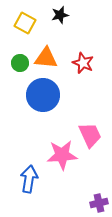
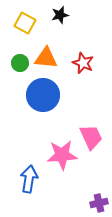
pink trapezoid: moved 1 px right, 2 px down
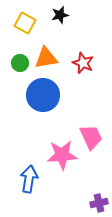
orange triangle: rotated 15 degrees counterclockwise
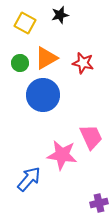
orange triangle: rotated 20 degrees counterclockwise
red star: rotated 10 degrees counterclockwise
pink star: rotated 12 degrees clockwise
blue arrow: rotated 32 degrees clockwise
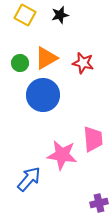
yellow square: moved 8 px up
pink trapezoid: moved 2 px right, 2 px down; rotated 20 degrees clockwise
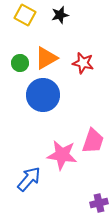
pink trapezoid: moved 2 px down; rotated 24 degrees clockwise
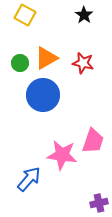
black star: moved 24 px right; rotated 24 degrees counterclockwise
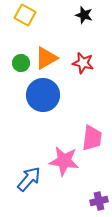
black star: rotated 18 degrees counterclockwise
green circle: moved 1 px right
pink trapezoid: moved 1 px left, 3 px up; rotated 12 degrees counterclockwise
pink star: moved 2 px right, 6 px down
purple cross: moved 2 px up
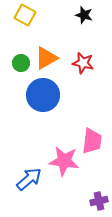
pink trapezoid: moved 3 px down
blue arrow: rotated 8 degrees clockwise
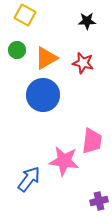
black star: moved 3 px right, 6 px down; rotated 18 degrees counterclockwise
green circle: moved 4 px left, 13 px up
blue arrow: rotated 12 degrees counterclockwise
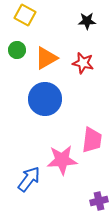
blue circle: moved 2 px right, 4 px down
pink trapezoid: moved 1 px up
pink star: moved 2 px left, 1 px up; rotated 12 degrees counterclockwise
